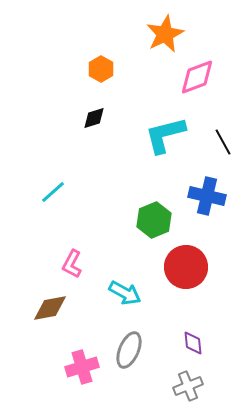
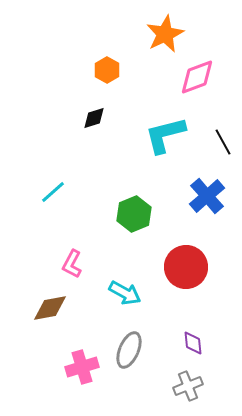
orange hexagon: moved 6 px right, 1 px down
blue cross: rotated 36 degrees clockwise
green hexagon: moved 20 px left, 6 px up
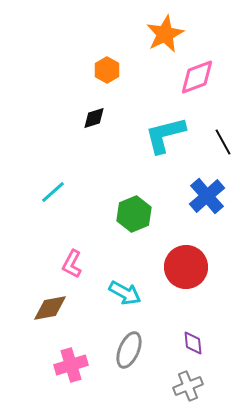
pink cross: moved 11 px left, 2 px up
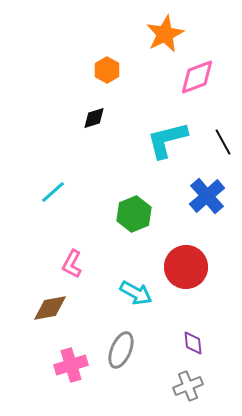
cyan L-shape: moved 2 px right, 5 px down
cyan arrow: moved 11 px right
gray ellipse: moved 8 px left
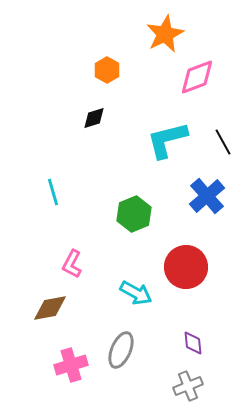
cyan line: rotated 64 degrees counterclockwise
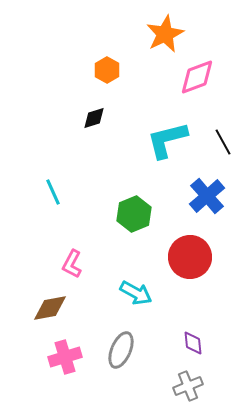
cyan line: rotated 8 degrees counterclockwise
red circle: moved 4 px right, 10 px up
pink cross: moved 6 px left, 8 px up
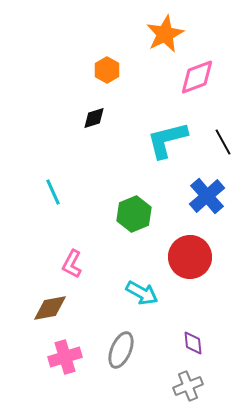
cyan arrow: moved 6 px right
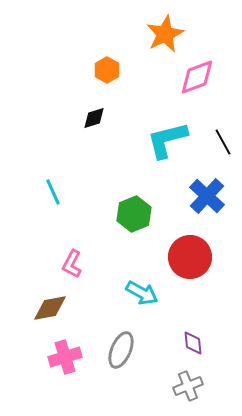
blue cross: rotated 6 degrees counterclockwise
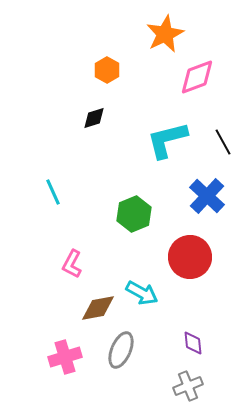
brown diamond: moved 48 px right
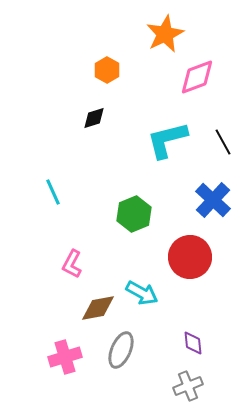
blue cross: moved 6 px right, 4 px down
